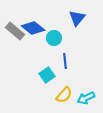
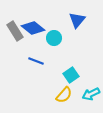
blue triangle: moved 2 px down
gray rectangle: rotated 18 degrees clockwise
blue line: moved 29 px left; rotated 63 degrees counterclockwise
cyan square: moved 24 px right
cyan arrow: moved 5 px right, 4 px up
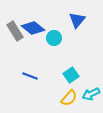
blue line: moved 6 px left, 15 px down
yellow semicircle: moved 5 px right, 3 px down
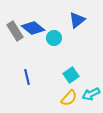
blue triangle: rotated 12 degrees clockwise
blue line: moved 3 px left, 1 px down; rotated 56 degrees clockwise
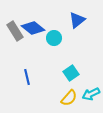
cyan square: moved 2 px up
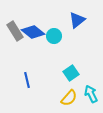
blue diamond: moved 4 px down
cyan circle: moved 2 px up
blue line: moved 3 px down
cyan arrow: rotated 90 degrees clockwise
